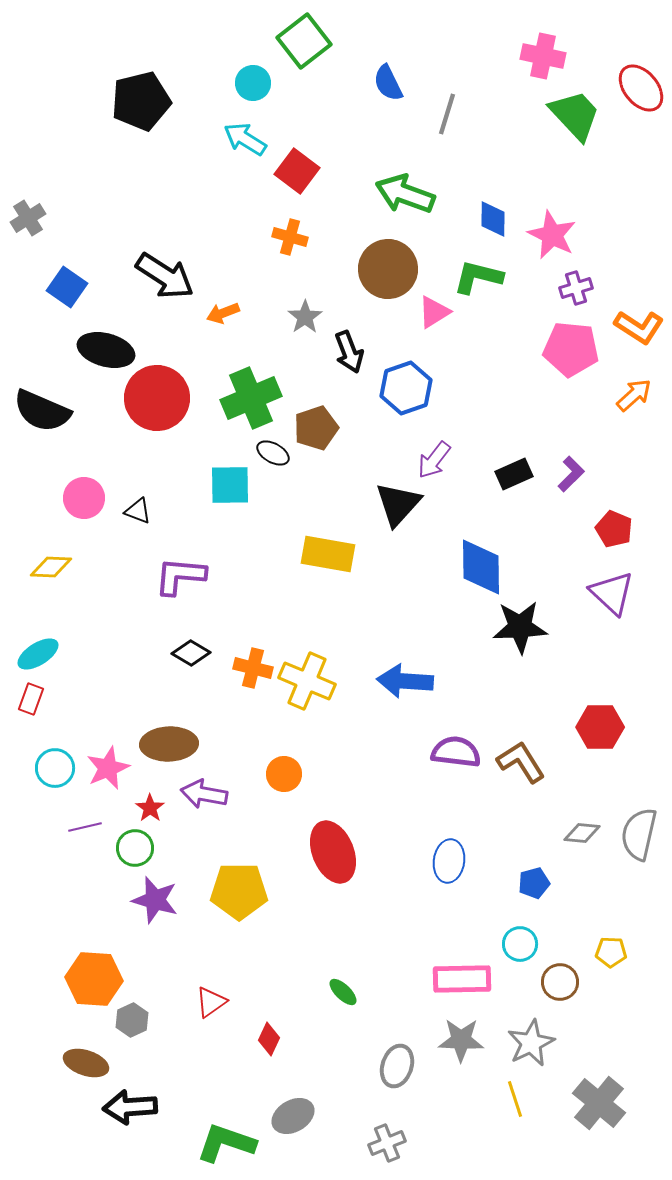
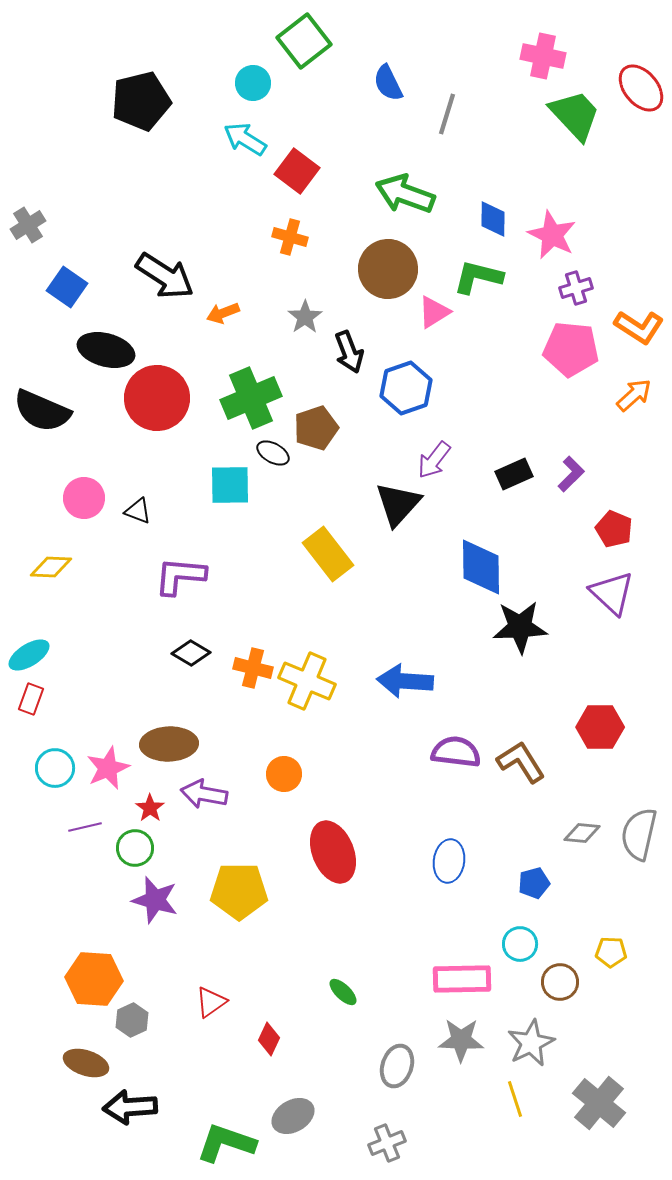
gray cross at (28, 218): moved 7 px down
yellow rectangle at (328, 554): rotated 42 degrees clockwise
cyan ellipse at (38, 654): moved 9 px left, 1 px down
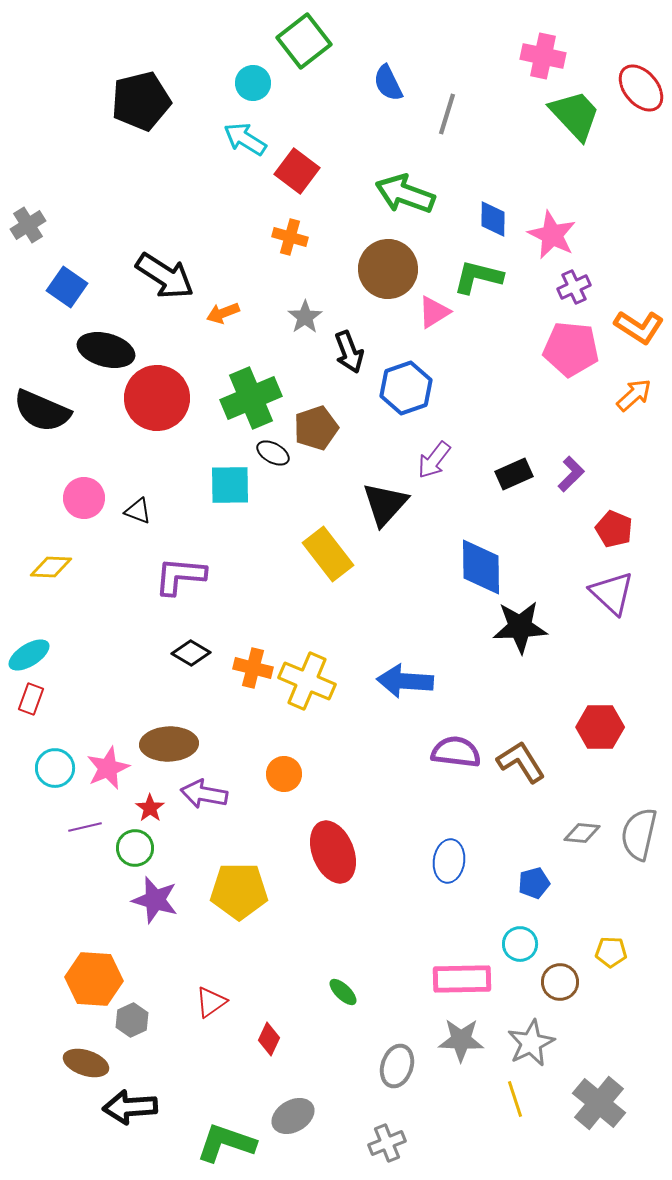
purple cross at (576, 288): moved 2 px left, 1 px up; rotated 8 degrees counterclockwise
black triangle at (398, 504): moved 13 px left
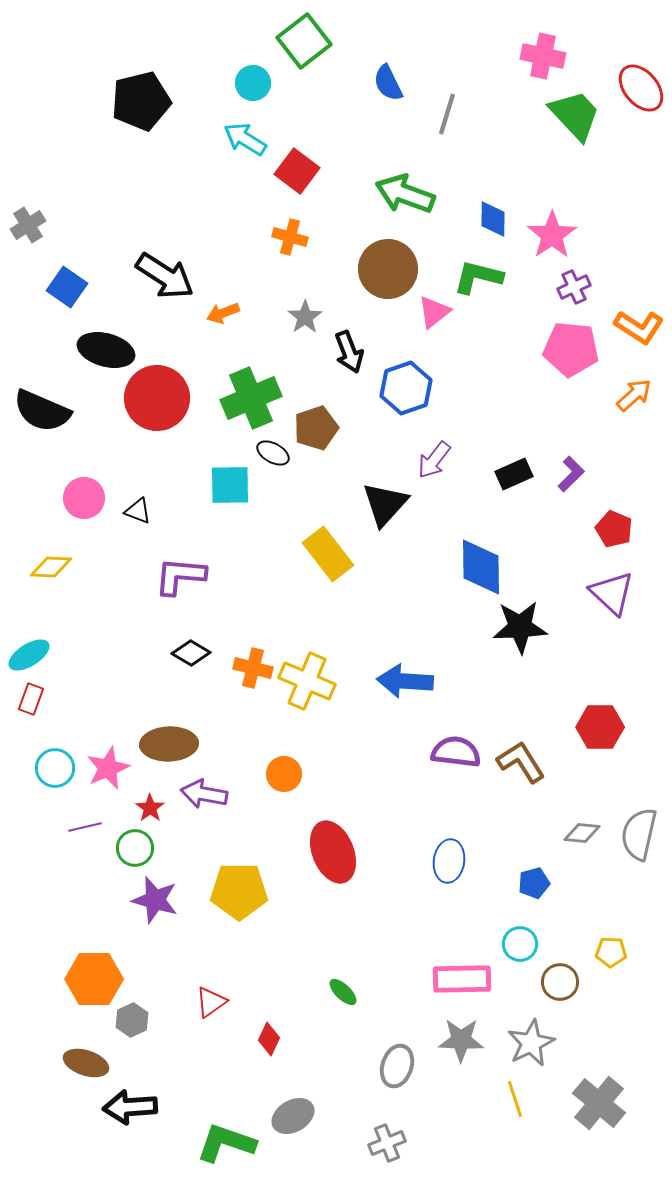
pink star at (552, 235): rotated 12 degrees clockwise
pink triangle at (434, 312): rotated 6 degrees counterclockwise
orange hexagon at (94, 979): rotated 4 degrees counterclockwise
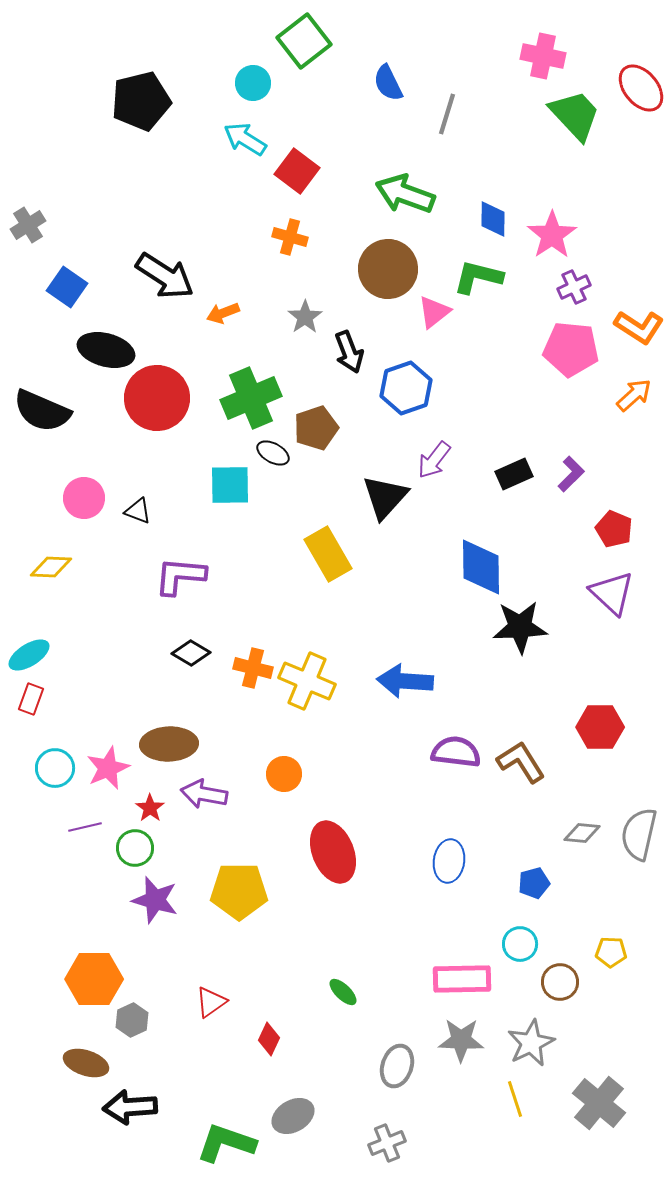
black triangle at (385, 504): moved 7 px up
yellow rectangle at (328, 554): rotated 8 degrees clockwise
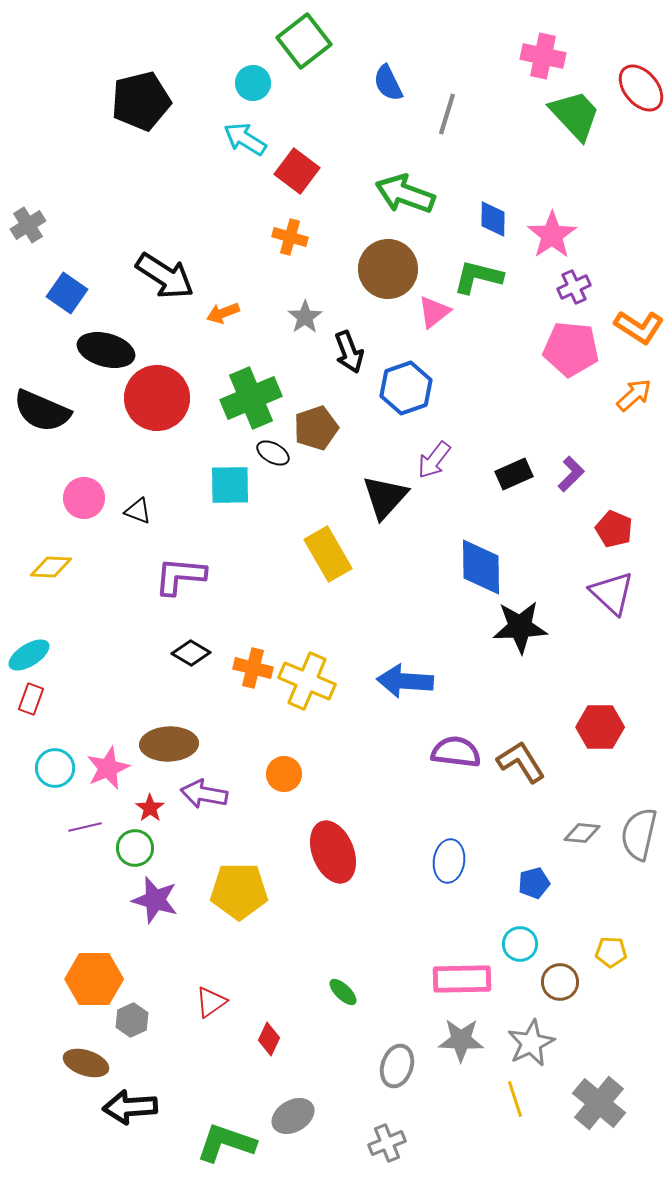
blue square at (67, 287): moved 6 px down
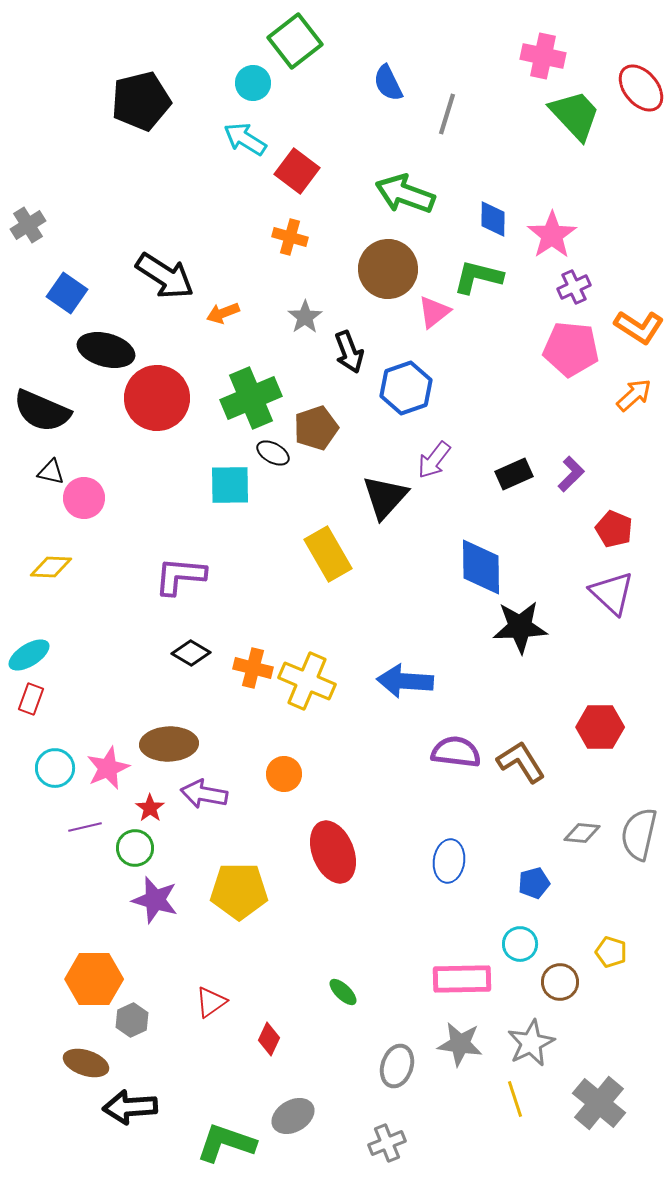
green square at (304, 41): moved 9 px left
black triangle at (138, 511): moved 87 px left, 39 px up; rotated 8 degrees counterclockwise
yellow pentagon at (611, 952): rotated 16 degrees clockwise
gray star at (461, 1040): moved 1 px left, 4 px down; rotated 6 degrees clockwise
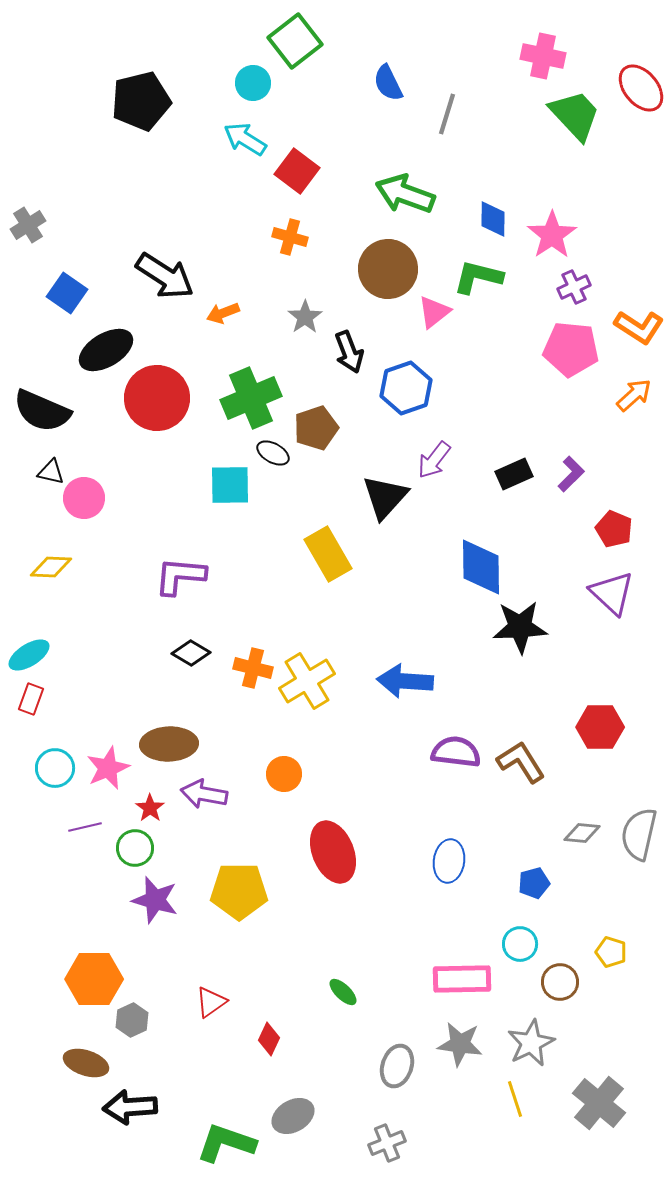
black ellipse at (106, 350): rotated 46 degrees counterclockwise
yellow cross at (307, 681): rotated 36 degrees clockwise
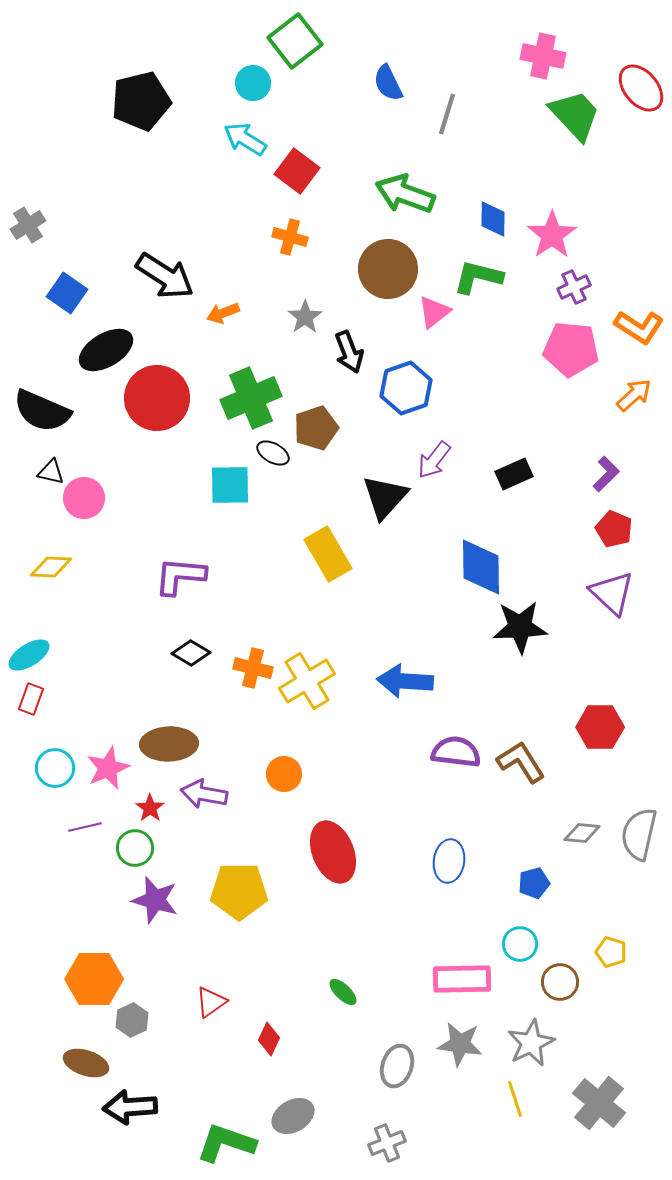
purple L-shape at (571, 474): moved 35 px right
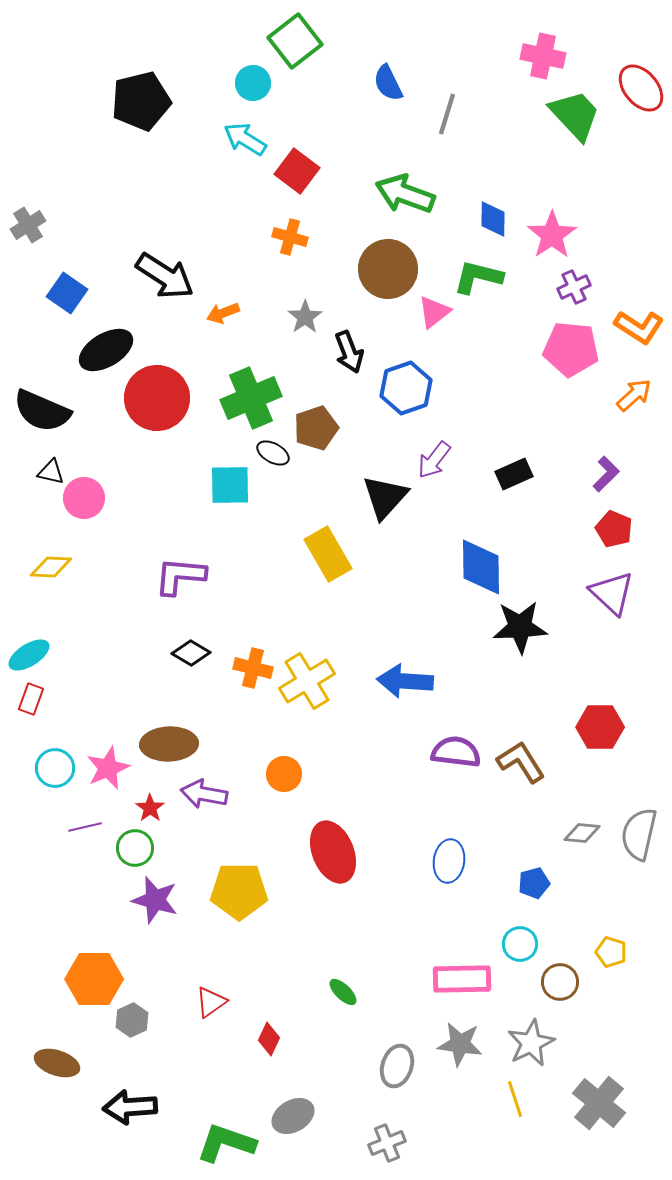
brown ellipse at (86, 1063): moved 29 px left
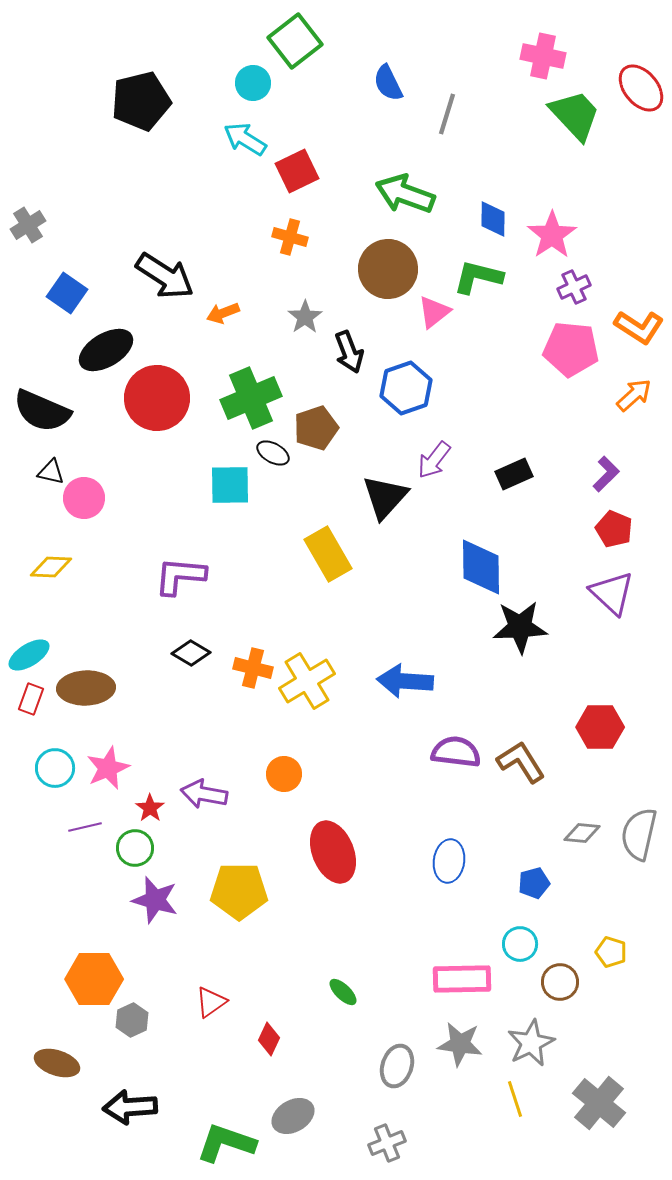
red square at (297, 171): rotated 27 degrees clockwise
brown ellipse at (169, 744): moved 83 px left, 56 px up
